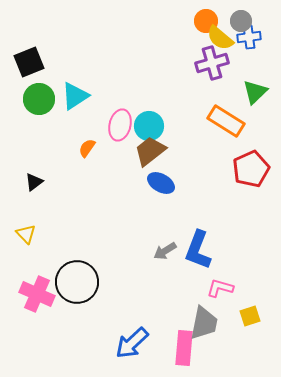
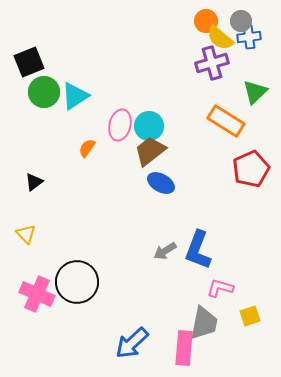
green circle: moved 5 px right, 7 px up
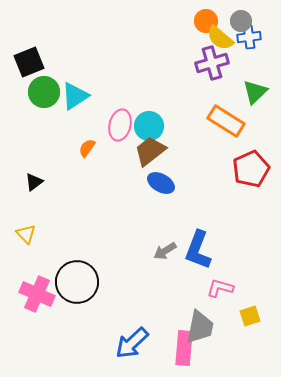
gray trapezoid: moved 4 px left, 4 px down
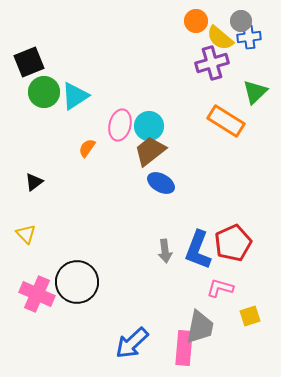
orange circle: moved 10 px left
red pentagon: moved 18 px left, 74 px down
gray arrow: rotated 65 degrees counterclockwise
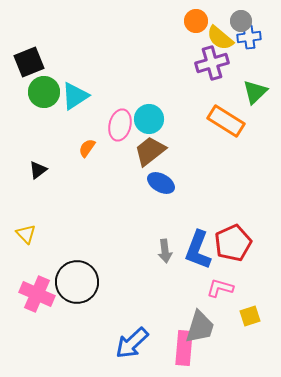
cyan circle: moved 7 px up
black triangle: moved 4 px right, 12 px up
gray trapezoid: rotated 6 degrees clockwise
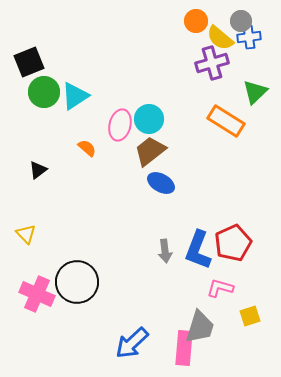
orange semicircle: rotated 96 degrees clockwise
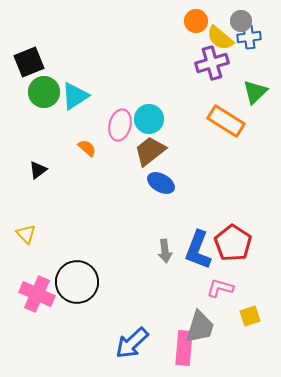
red pentagon: rotated 15 degrees counterclockwise
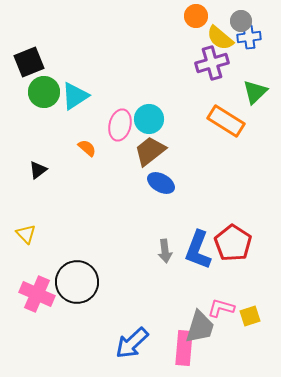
orange circle: moved 5 px up
pink L-shape: moved 1 px right, 20 px down
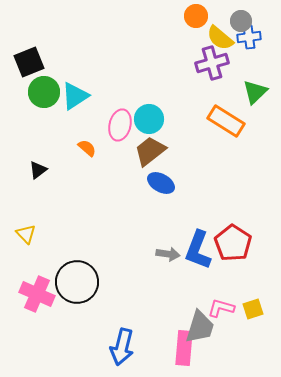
gray arrow: moved 3 px right, 3 px down; rotated 75 degrees counterclockwise
yellow square: moved 3 px right, 7 px up
blue arrow: moved 10 px left, 4 px down; rotated 33 degrees counterclockwise
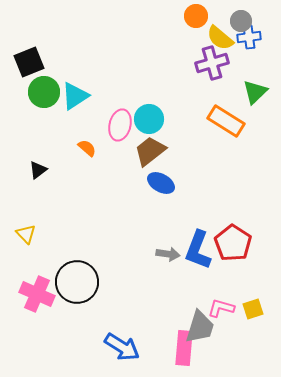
blue arrow: rotated 72 degrees counterclockwise
